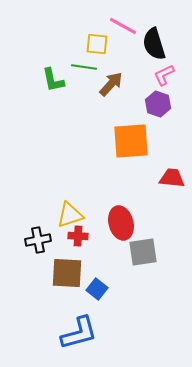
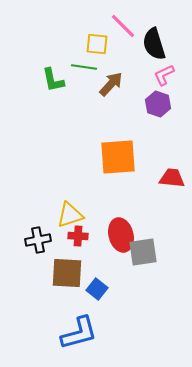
pink line: rotated 16 degrees clockwise
orange square: moved 13 px left, 16 px down
red ellipse: moved 12 px down
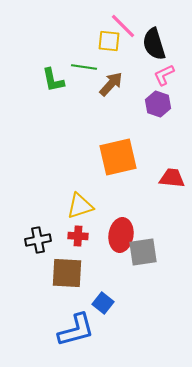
yellow square: moved 12 px right, 3 px up
orange square: rotated 9 degrees counterclockwise
yellow triangle: moved 10 px right, 9 px up
red ellipse: rotated 24 degrees clockwise
blue square: moved 6 px right, 14 px down
blue L-shape: moved 3 px left, 3 px up
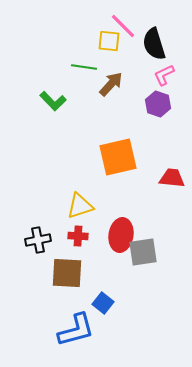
green L-shape: moved 21 px down; rotated 32 degrees counterclockwise
